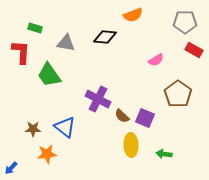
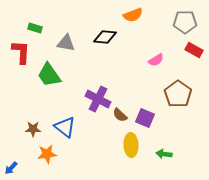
brown semicircle: moved 2 px left, 1 px up
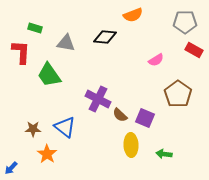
orange star: rotated 30 degrees counterclockwise
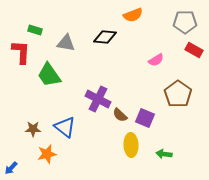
green rectangle: moved 2 px down
orange star: rotated 24 degrees clockwise
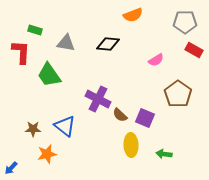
black diamond: moved 3 px right, 7 px down
blue triangle: moved 1 px up
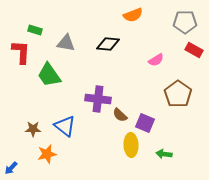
purple cross: rotated 20 degrees counterclockwise
purple square: moved 5 px down
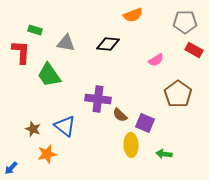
brown star: rotated 21 degrees clockwise
